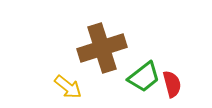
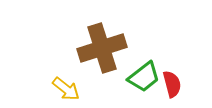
yellow arrow: moved 2 px left, 2 px down
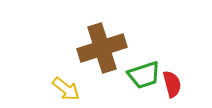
green trapezoid: moved 2 px up; rotated 20 degrees clockwise
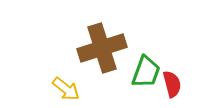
green trapezoid: moved 2 px right, 3 px up; rotated 52 degrees counterclockwise
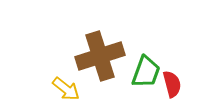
brown cross: moved 2 px left, 8 px down
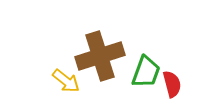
yellow arrow: moved 8 px up
